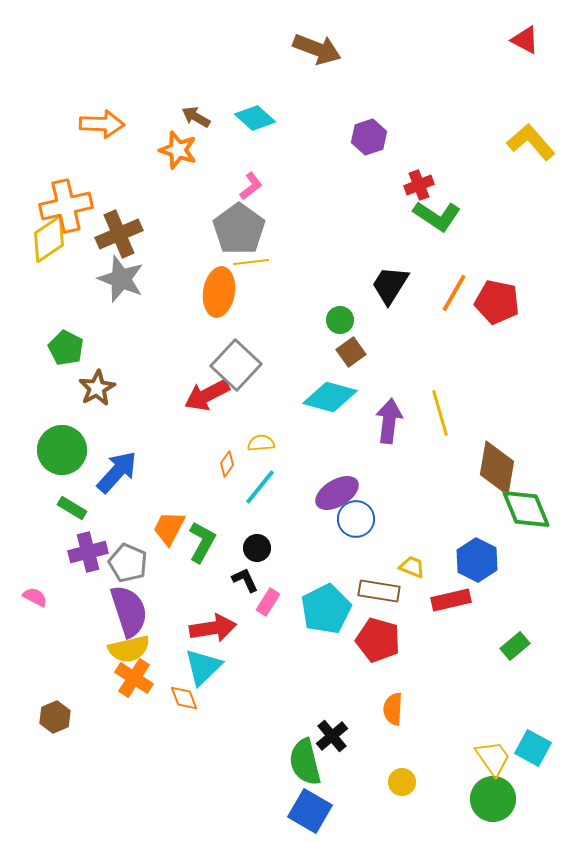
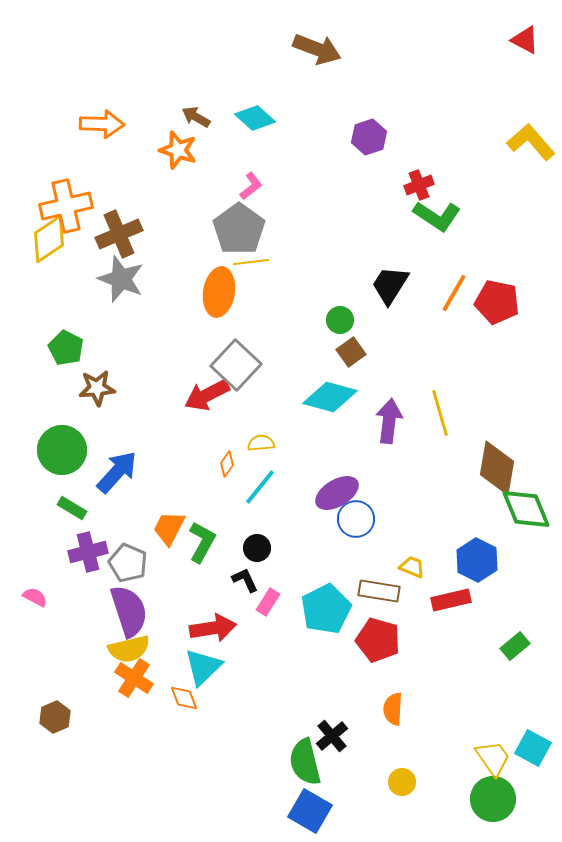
brown star at (97, 388): rotated 24 degrees clockwise
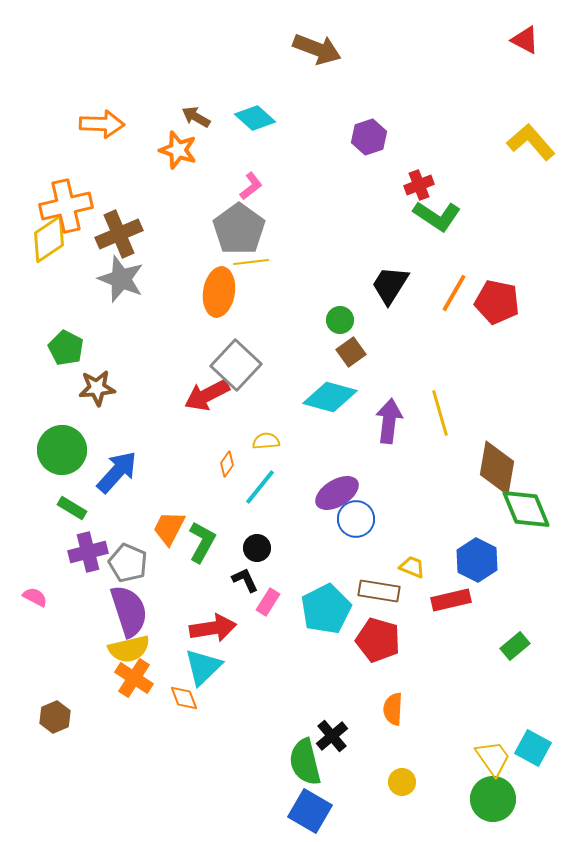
yellow semicircle at (261, 443): moved 5 px right, 2 px up
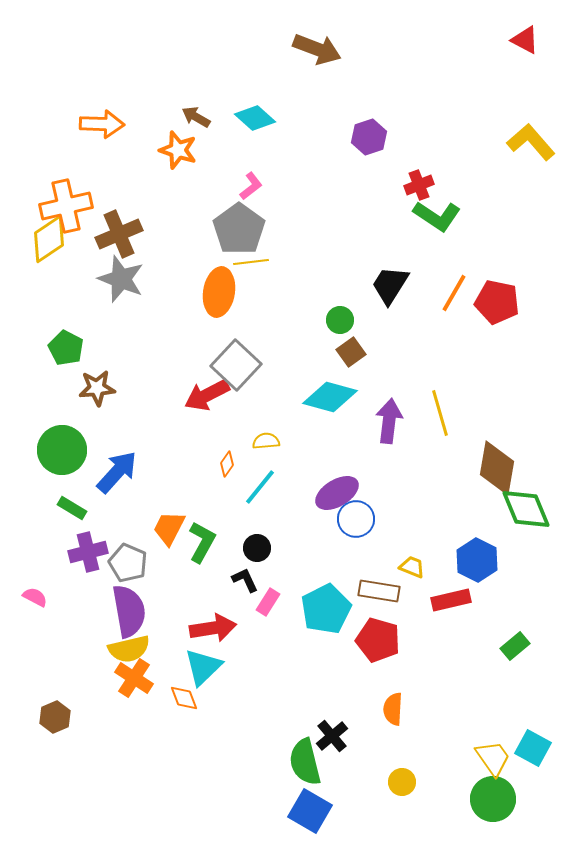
purple semicircle at (129, 611): rotated 8 degrees clockwise
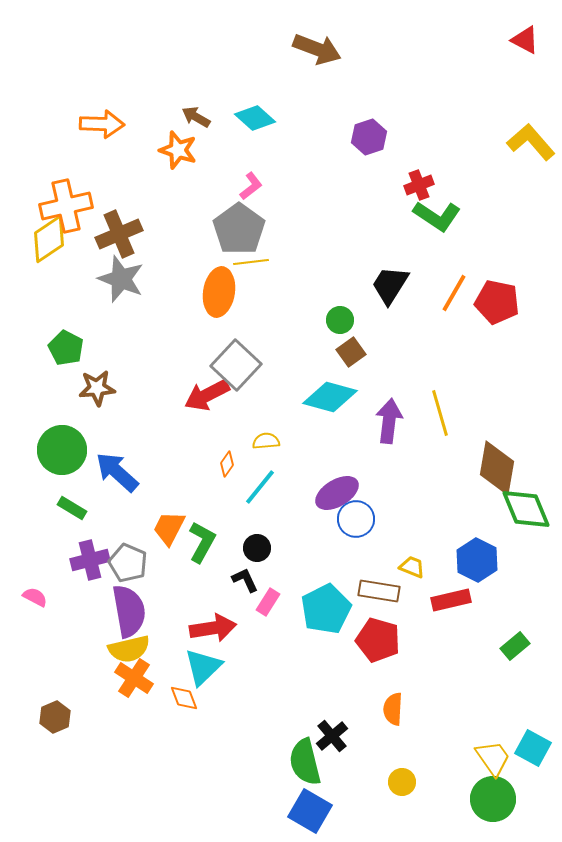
blue arrow at (117, 472): rotated 90 degrees counterclockwise
purple cross at (88, 552): moved 2 px right, 8 px down
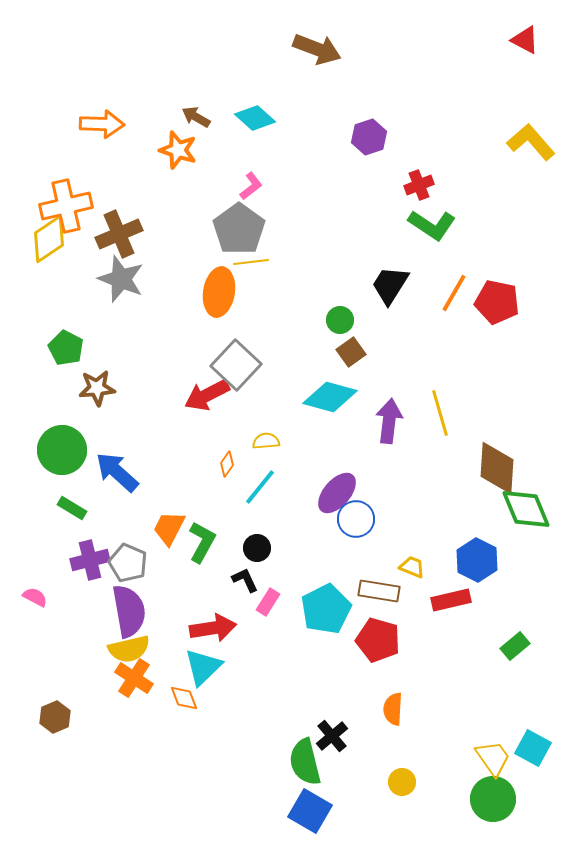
green L-shape at (437, 216): moved 5 px left, 9 px down
brown diamond at (497, 468): rotated 6 degrees counterclockwise
purple ellipse at (337, 493): rotated 18 degrees counterclockwise
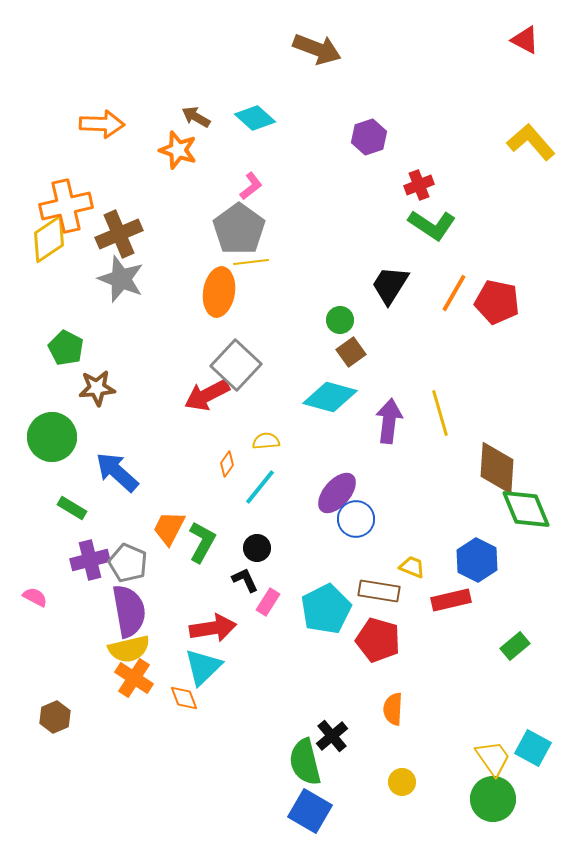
green circle at (62, 450): moved 10 px left, 13 px up
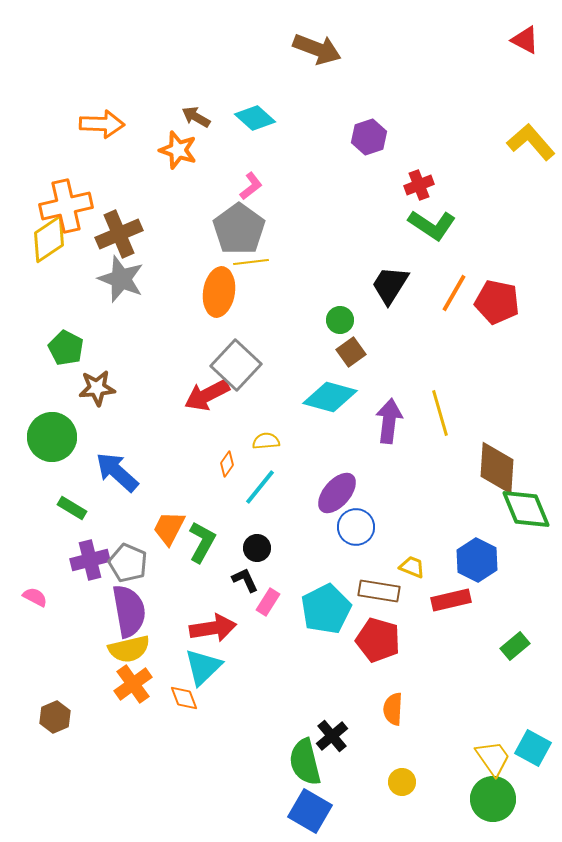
blue circle at (356, 519): moved 8 px down
orange cross at (134, 678): moved 1 px left, 6 px down; rotated 21 degrees clockwise
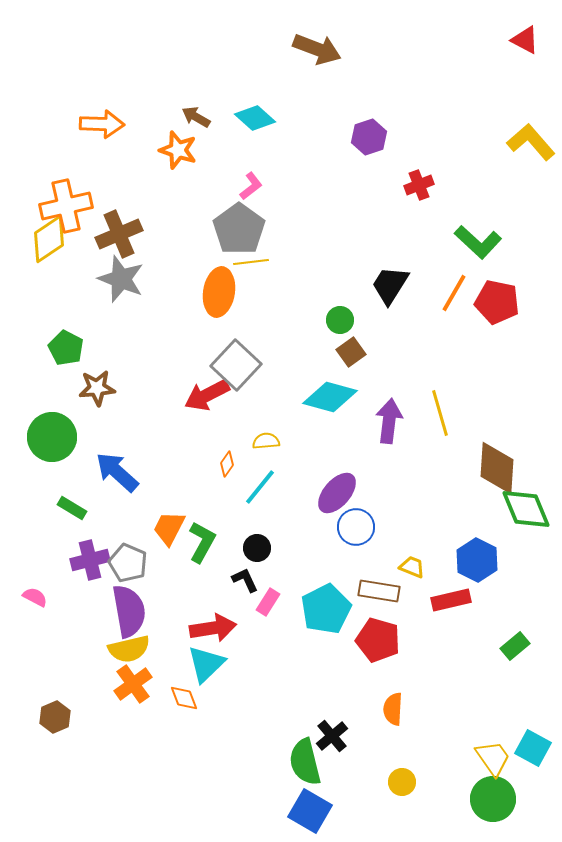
green L-shape at (432, 225): moved 46 px right, 17 px down; rotated 9 degrees clockwise
cyan triangle at (203, 667): moved 3 px right, 3 px up
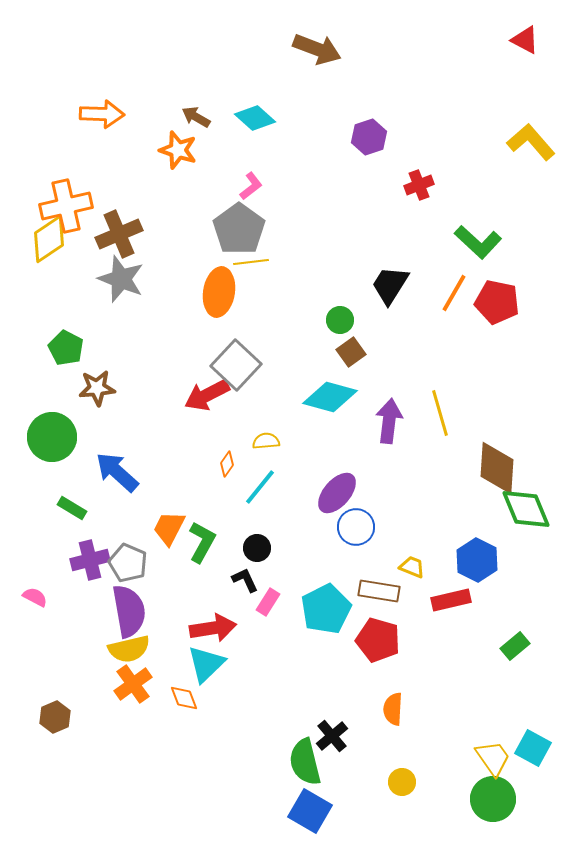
orange arrow at (102, 124): moved 10 px up
